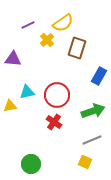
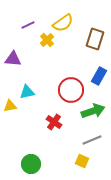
brown rectangle: moved 18 px right, 9 px up
red circle: moved 14 px right, 5 px up
yellow square: moved 3 px left, 1 px up
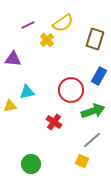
gray line: rotated 18 degrees counterclockwise
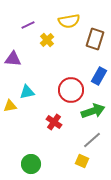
yellow semicircle: moved 6 px right, 2 px up; rotated 25 degrees clockwise
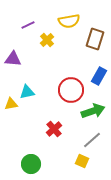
yellow triangle: moved 1 px right, 2 px up
red cross: moved 7 px down; rotated 14 degrees clockwise
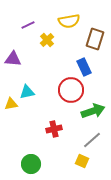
blue rectangle: moved 15 px left, 9 px up; rotated 54 degrees counterclockwise
red cross: rotated 28 degrees clockwise
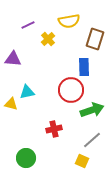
yellow cross: moved 1 px right, 1 px up
blue rectangle: rotated 24 degrees clockwise
yellow triangle: rotated 24 degrees clockwise
green arrow: moved 1 px left, 1 px up
green circle: moved 5 px left, 6 px up
